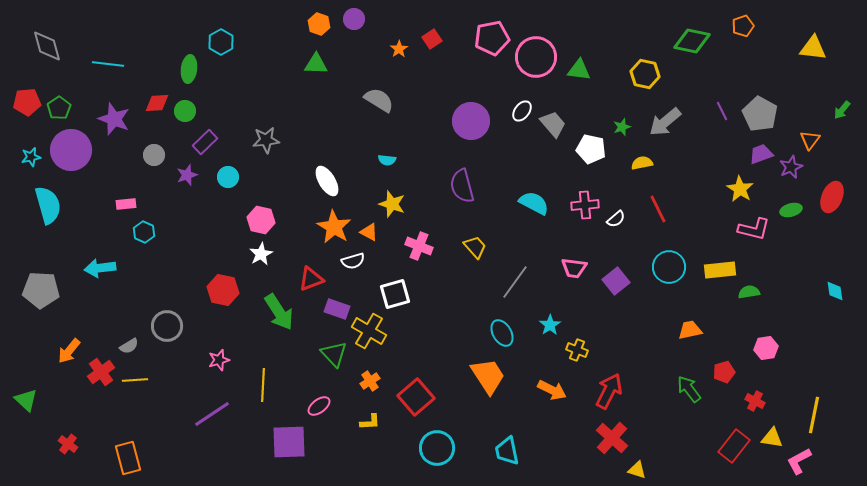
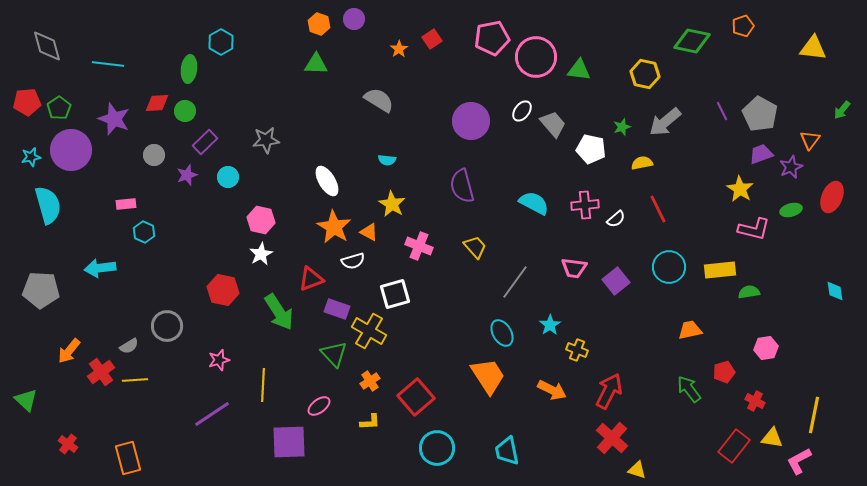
yellow star at (392, 204): rotated 12 degrees clockwise
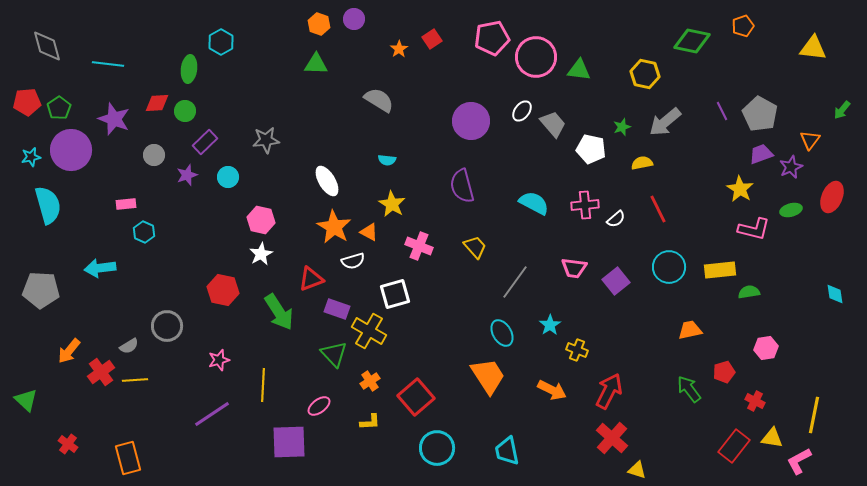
cyan diamond at (835, 291): moved 3 px down
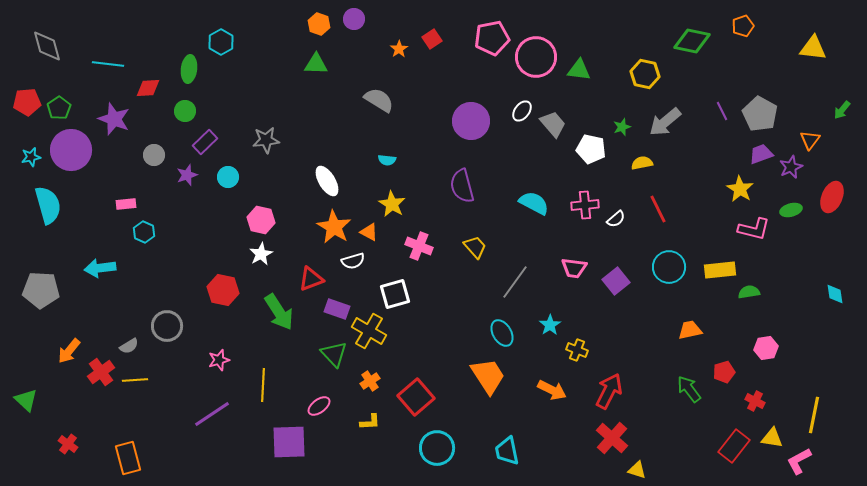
red diamond at (157, 103): moved 9 px left, 15 px up
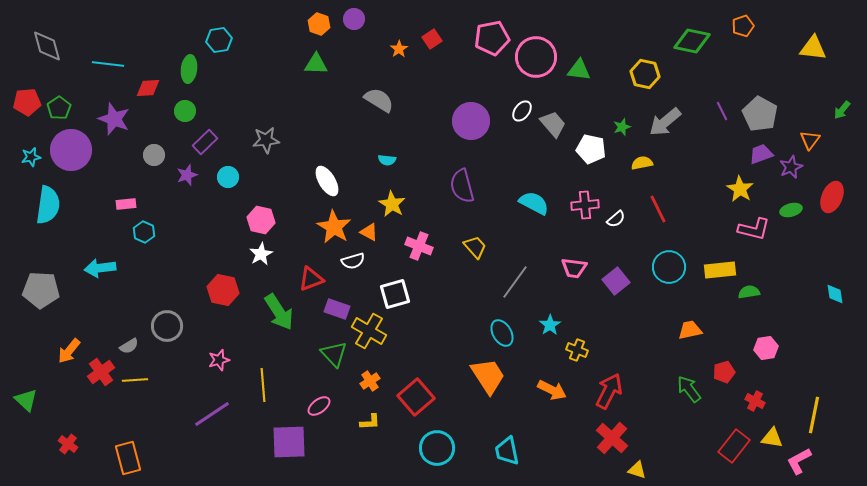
cyan hexagon at (221, 42): moved 2 px left, 2 px up; rotated 20 degrees clockwise
cyan semicircle at (48, 205): rotated 24 degrees clockwise
yellow line at (263, 385): rotated 8 degrees counterclockwise
